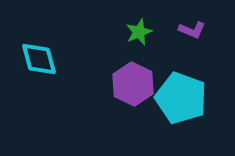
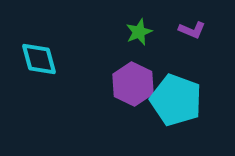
cyan pentagon: moved 5 px left, 2 px down
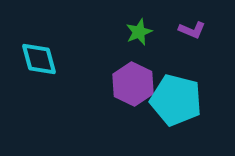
cyan pentagon: rotated 6 degrees counterclockwise
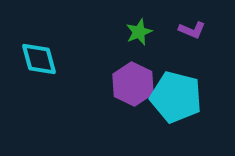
cyan pentagon: moved 3 px up
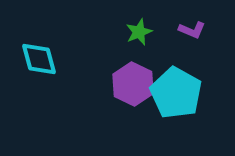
cyan pentagon: moved 4 px up; rotated 15 degrees clockwise
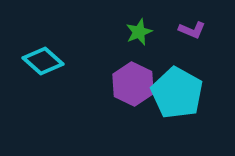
cyan diamond: moved 4 px right, 2 px down; rotated 33 degrees counterclockwise
cyan pentagon: moved 1 px right
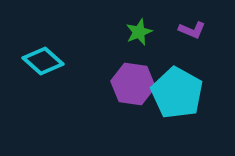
purple hexagon: rotated 18 degrees counterclockwise
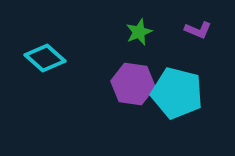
purple L-shape: moved 6 px right
cyan diamond: moved 2 px right, 3 px up
cyan pentagon: rotated 15 degrees counterclockwise
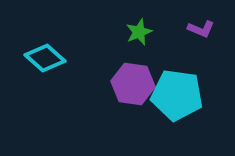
purple L-shape: moved 3 px right, 1 px up
cyan pentagon: moved 2 px down; rotated 6 degrees counterclockwise
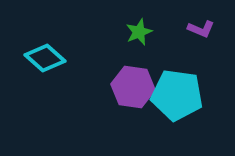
purple hexagon: moved 3 px down
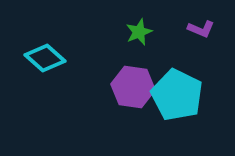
cyan pentagon: rotated 18 degrees clockwise
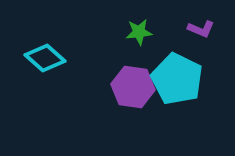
green star: rotated 16 degrees clockwise
cyan pentagon: moved 16 px up
